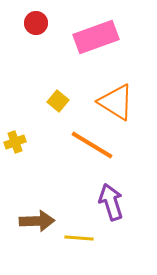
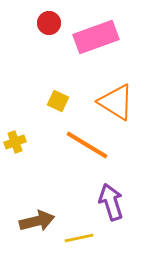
red circle: moved 13 px right
yellow square: rotated 15 degrees counterclockwise
orange line: moved 5 px left
brown arrow: rotated 12 degrees counterclockwise
yellow line: rotated 16 degrees counterclockwise
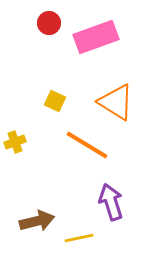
yellow square: moved 3 px left
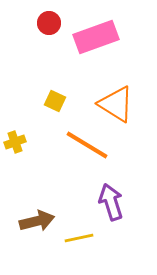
orange triangle: moved 2 px down
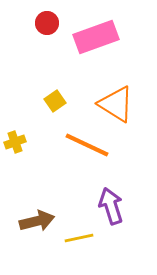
red circle: moved 2 px left
yellow square: rotated 30 degrees clockwise
orange line: rotated 6 degrees counterclockwise
purple arrow: moved 4 px down
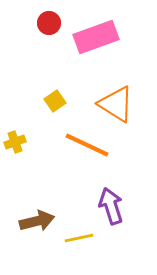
red circle: moved 2 px right
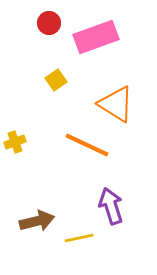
yellow square: moved 1 px right, 21 px up
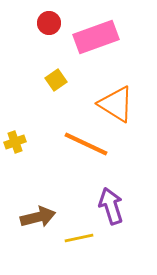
orange line: moved 1 px left, 1 px up
brown arrow: moved 1 px right, 4 px up
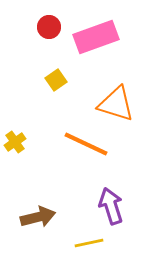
red circle: moved 4 px down
orange triangle: rotated 15 degrees counterclockwise
yellow cross: rotated 15 degrees counterclockwise
yellow line: moved 10 px right, 5 px down
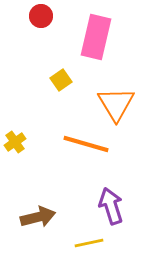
red circle: moved 8 px left, 11 px up
pink rectangle: rotated 57 degrees counterclockwise
yellow square: moved 5 px right
orange triangle: rotated 42 degrees clockwise
orange line: rotated 9 degrees counterclockwise
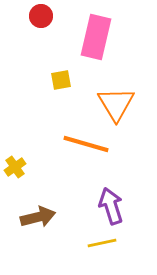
yellow square: rotated 25 degrees clockwise
yellow cross: moved 25 px down
yellow line: moved 13 px right
